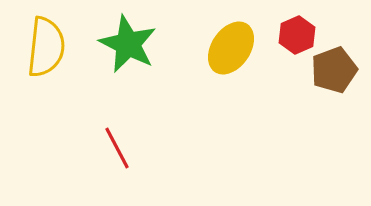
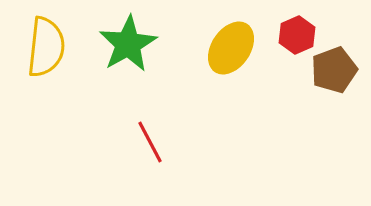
green star: rotated 16 degrees clockwise
red line: moved 33 px right, 6 px up
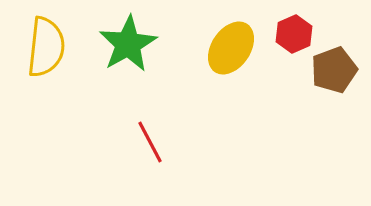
red hexagon: moved 3 px left, 1 px up
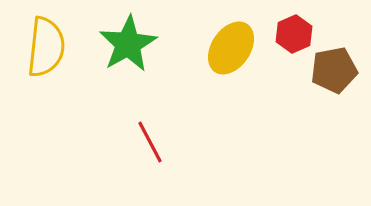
brown pentagon: rotated 9 degrees clockwise
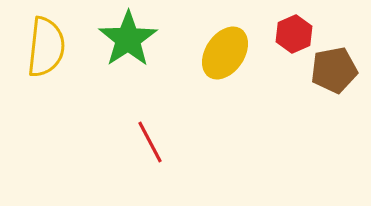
green star: moved 5 px up; rotated 4 degrees counterclockwise
yellow ellipse: moved 6 px left, 5 px down
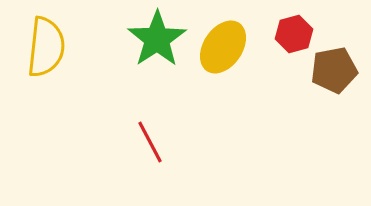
red hexagon: rotated 9 degrees clockwise
green star: moved 29 px right
yellow ellipse: moved 2 px left, 6 px up
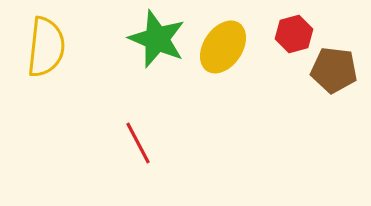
green star: rotated 16 degrees counterclockwise
brown pentagon: rotated 18 degrees clockwise
red line: moved 12 px left, 1 px down
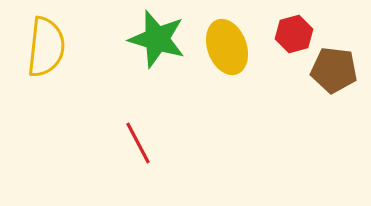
green star: rotated 6 degrees counterclockwise
yellow ellipse: moved 4 px right; rotated 54 degrees counterclockwise
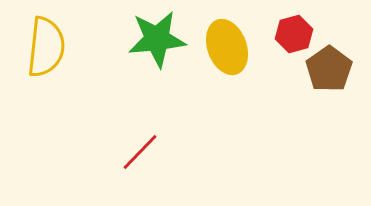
green star: rotated 22 degrees counterclockwise
brown pentagon: moved 5 px left, 1 px up; rotated 30 degrees clockwise
red line: moved 2 px right, 9 px down; rotated 72 degrees clockwise
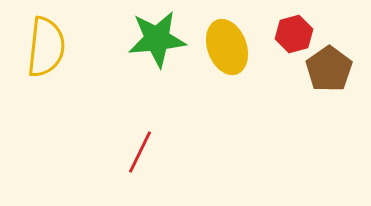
red line: rotated 18 degrees counterclockwise
